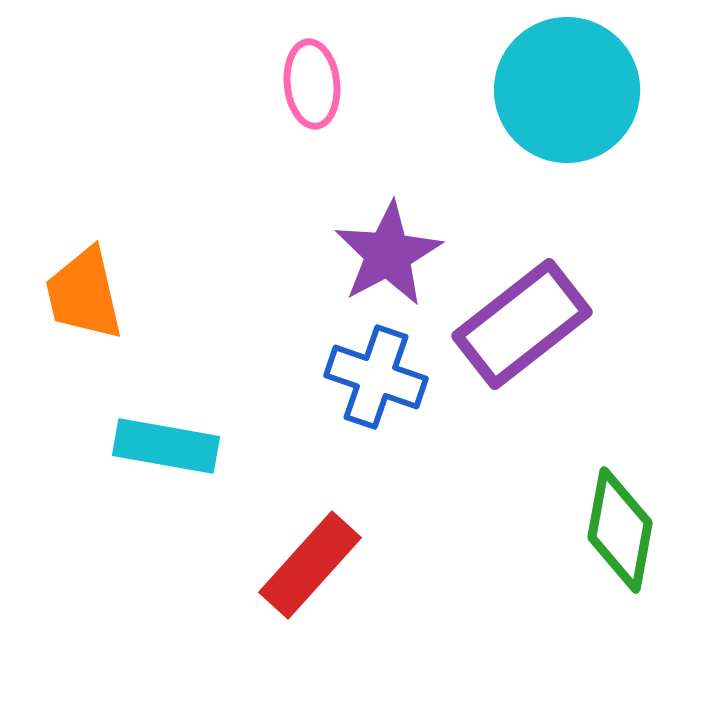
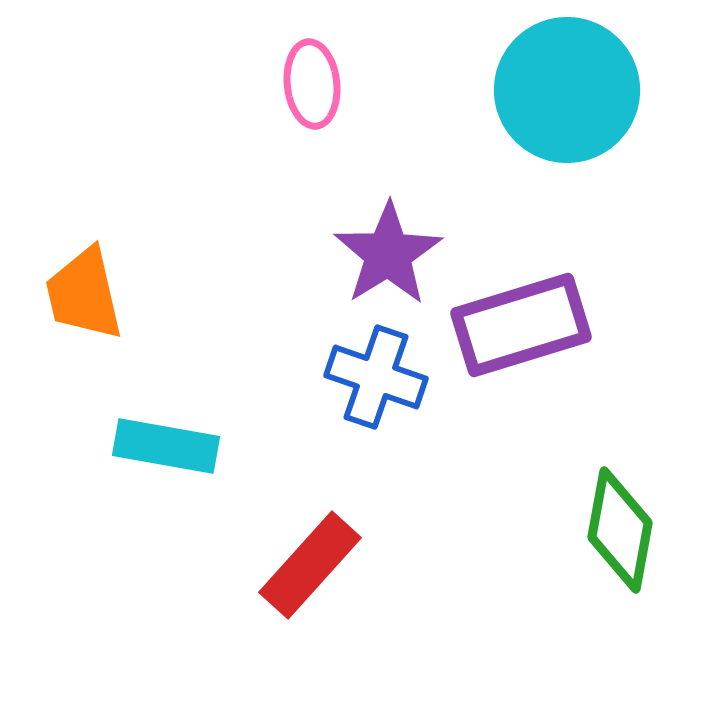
purple star: rotated 4 degrees counterclockwise
purple rectangle: moved 1 px left, 1 px down; rotated 21 degrees clockwise
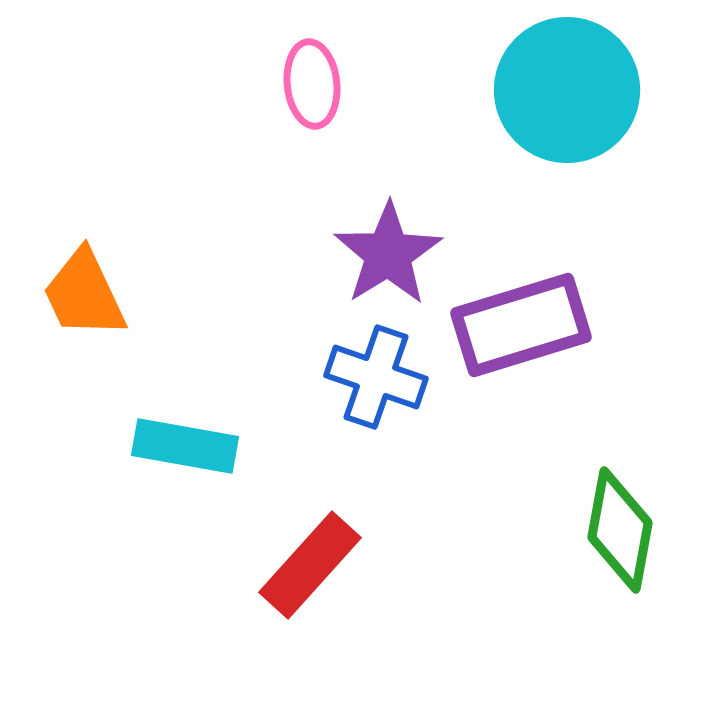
orange trapezoid: rotated 12 degrees counterclockwise
cyan rectangle: moved 19 px right
